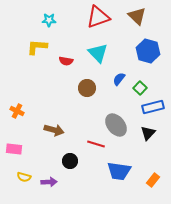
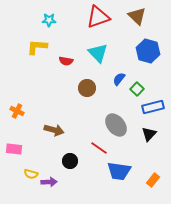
green square: moved 3 px left, 1 px down
black triangle: moved 1 px right, 1 px down
red line: moved 3 px right, 4 px down; rotated 18 degrees clockwise
yellow semicircle: moved 7 px right, 3 px up
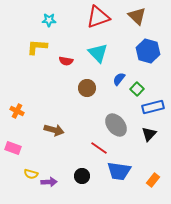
pink rectangle: moved 1 px left, 1 px up; rotated 14 degrees clockwise
black circle: moved 12 px right, 15 px down
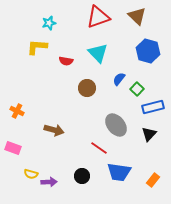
cyan star: moved 3 px down; rotated 16 degrees counterclockwise
blue trapezoid: moved 1 px down
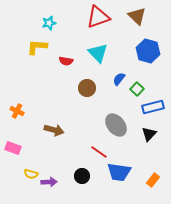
red line: moved 4 px down
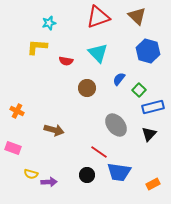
green square: moved 2 px right, 1 px down
black circle: moved 5 px right, 1 px up
orange rectangle: moved 4 px down; rotated 24 degrees clockwise
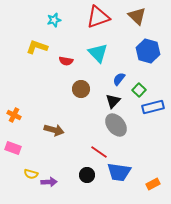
cyan star: moved 5 px right, 3 px up
yellow L-shape: rotated 15 degrees clockwise
brown circle: moved 6 px left, 1 px down
orange cross: moved 3 px left, 4 px down
black triangle: moved 36 px left, 33 px up
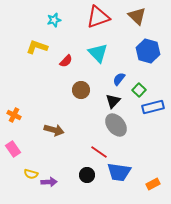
red semicircle: rotated 56 degrees counterclockwise
brown circle: moved 1 px down
pink rectangle: moved 1 px down; rotated 35 degrees clockwise
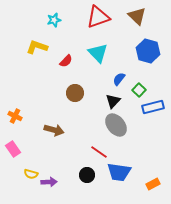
brown circle: moved 6 px left, 3 px down
orange cross: moved 1 px right, 1 px down
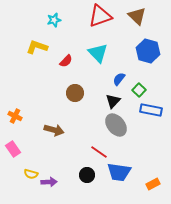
red triangle: moved 2 px right, 1 px up
blue rectangle: moved 2 px left, 3 px down; rotated 25 degrees clockwise
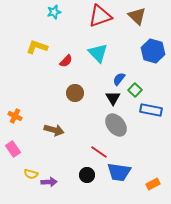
cyan star: moved 8 px up
blue hexagon: moved 5 px right
green square: moved 4 px left
black triangle: moved 3 px up; rotated 14 degrees counterclockwise
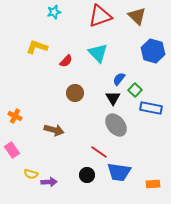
blue rectangle: moved 2 px up
pink rectangle: moved 1 px left, 1 px down
orange rectangle: rotated 24 degrees clockwise
